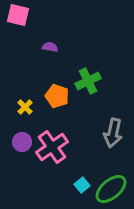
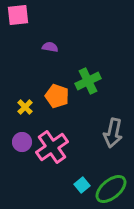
pink square: rotated 20 degrees counterclockwise
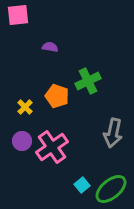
purple circle: moved 1 px up
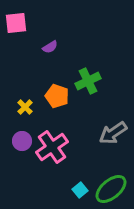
pink square: moved 2 px left, 8 px down
purple semicircle: rotated 140 degrees clockwise
gray arrow: rotated 44 degrees clockwise
cyan square: moved 2 px left, 5 px down
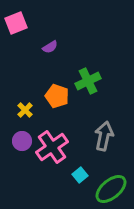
pink square: rotated 15 degrees counterclockwise
yellow cross: moved 3 px down
gray arrow: moved 9 px left, 3 px down; rotated 136 degrees clockwise
cyan square: moved 15 px up
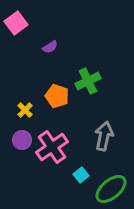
pink square: rotated 15 degrees counterclockwise
purple circle: moved 1 px up
cyan square: moved 1 px right
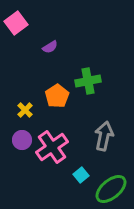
green cross: rotated 15 degrees clockwise
orange pentagon: rotated 20 degrees clockwise
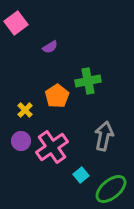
purple circle: moved 1 px left, 1 px down
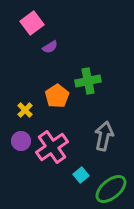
pink square: moved 16 px right
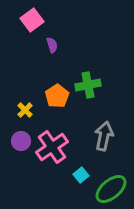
pink square: moved 3 px up
purple semicircle: moved 2 px right, 2 px up; rotated 77 degrees counterclockwise
green cross: moved 4 px down
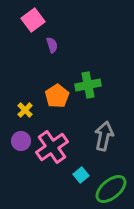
pink square: moved 1 px right
